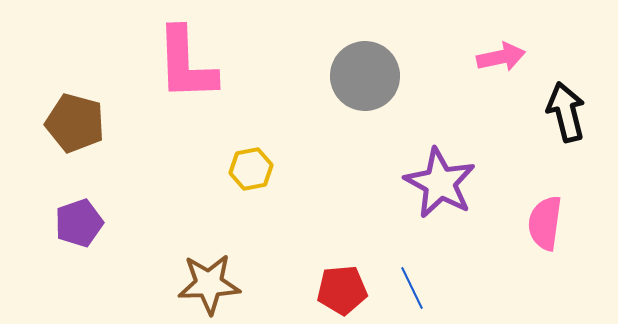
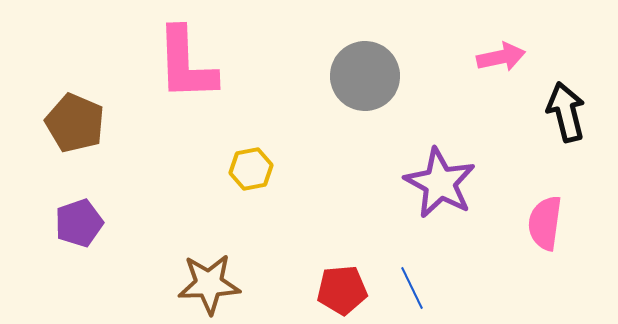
brown pentagon: rotated 8 degrees clockwise
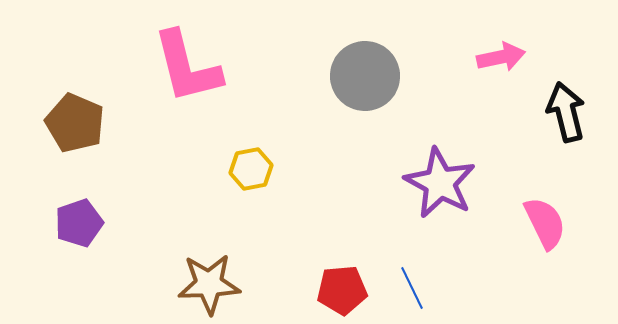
pink L-shape: moved 1 px right, 3 px down; rotated 12 degrees counterclockwise
pink semicircle: rotated 146 degrees clockwise
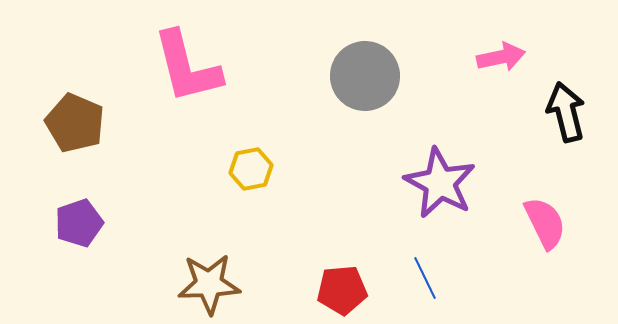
blue line: moved 13 px right, 10 px up
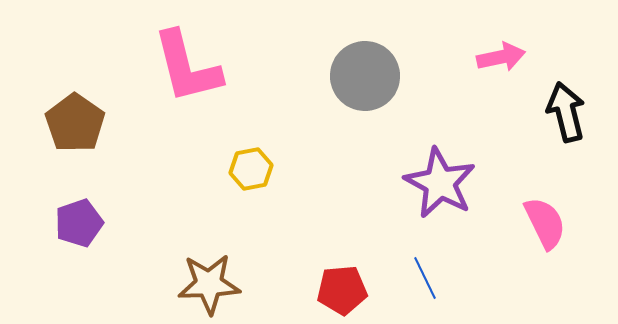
brown pentagon: rotated 12 degrees clockwise
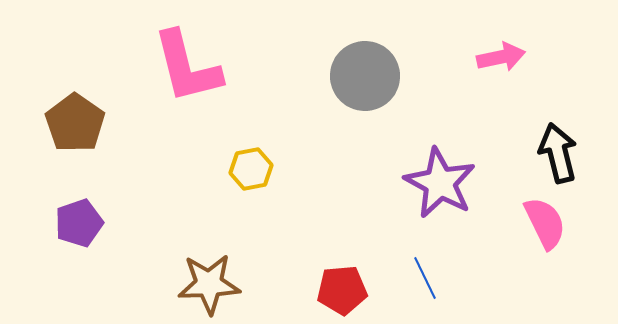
black arrow: moved 8 px left, 41 px down
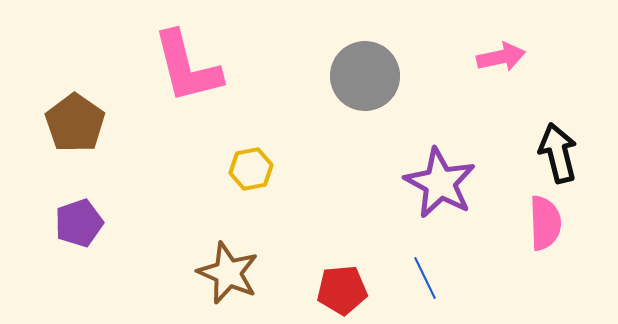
pink semicircle: rotated 24 degrees clockwise
brown star: moved 19 px right, 11 px up; rotated 26 degrees clockwise
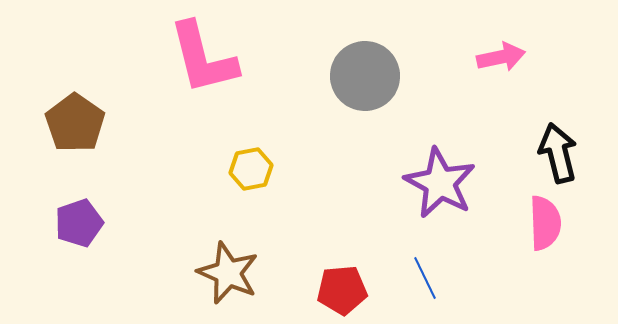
pink L-shape: moved 16 px right, 9 px up
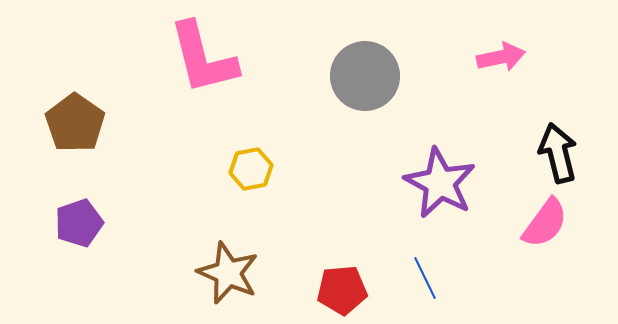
pink semicircle: rotated 38 degrees clockwise
